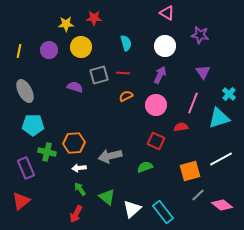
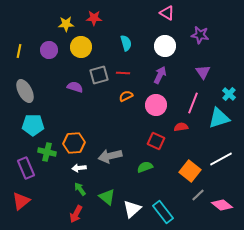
orange square: rotated 35 degrees counterclockwise
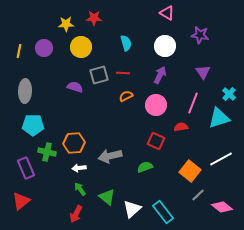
purple circle: moved 5 px left, 2 px up
gray ellipse: rotated 30 degrees clockwise
pink diamond: moved 2 px down
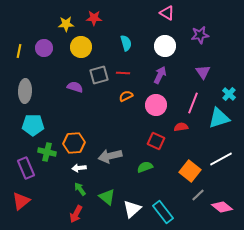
purple star: rotated 18 degrees counterclockwise
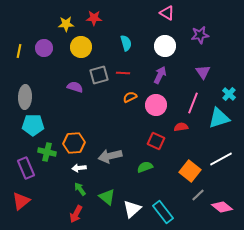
gray ellipse: moved 6 px down
orange semicircle: moved 4 px right, 1 px down
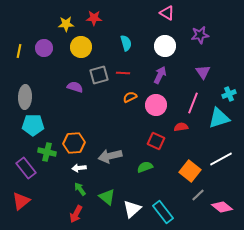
cyan cross: rotated 24 degrees clockwise
purple rectangle: rotated 15 degrees counterclockwise
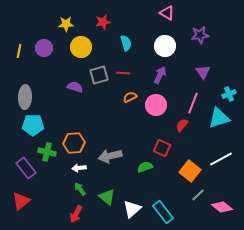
red star: moved 9 px right, 4 px down; rotated 14 degrees counterclockwise
red semicircle: moved 1 px right, 2 px up; rotated 40 degrees counterclockwise
red square: moved 6 px right, 7 px down
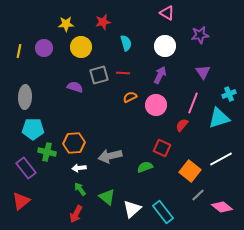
cyan pentagon: moved 4 px down
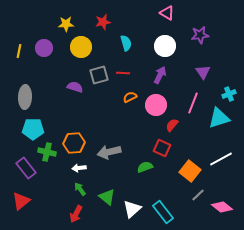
red semicircle: moved 10 px left
gray arrow: moved 1 px left, 4 px up
